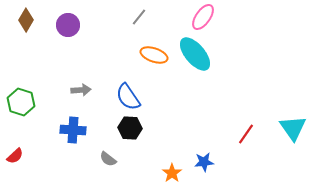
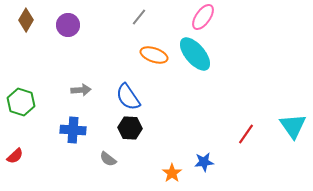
cyan triangle: moved 2 px up
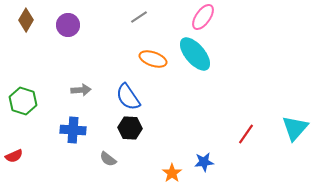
gray line: rotated 18 degrees clockwise
orange ellipse: moved 1 px left, 4 px down
green hexagon: moved 2 px right, 1 px up
cyan triangle: moved 2 px right, 2 px down; rotated 16 degrees clockwise
red semicircle: moved 1 px left; rotated 18 degrees clockwise
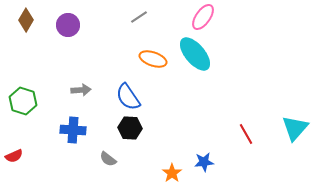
red line: rotated 65 degrees counterclockwise
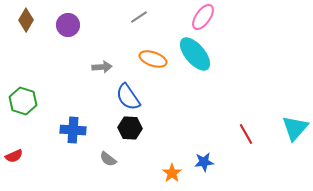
gray arrow: moved 21 px right, 23 px up
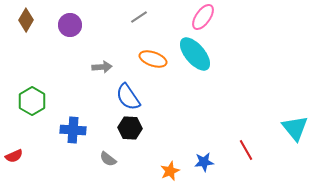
purple circle: moved 2 px right
green hexagon: moved 9 px right; rotated 12 degrees clockwise
cyan triangle: rotated 20 degrees counterclockwise
red line: moved 16 px down
orange star: moved 2 px left, 2 px up; rotated 12 degrees clockwise
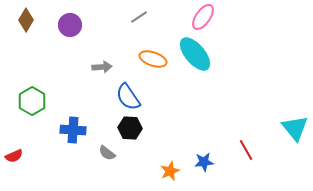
gray semicircle: moved 1 px left, 6 px up
